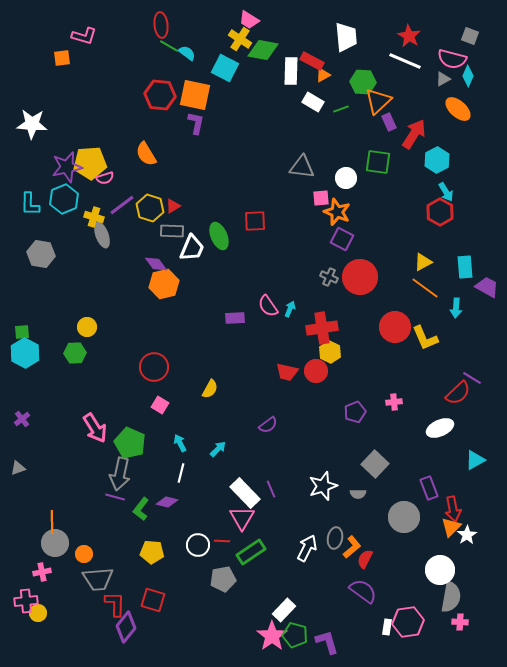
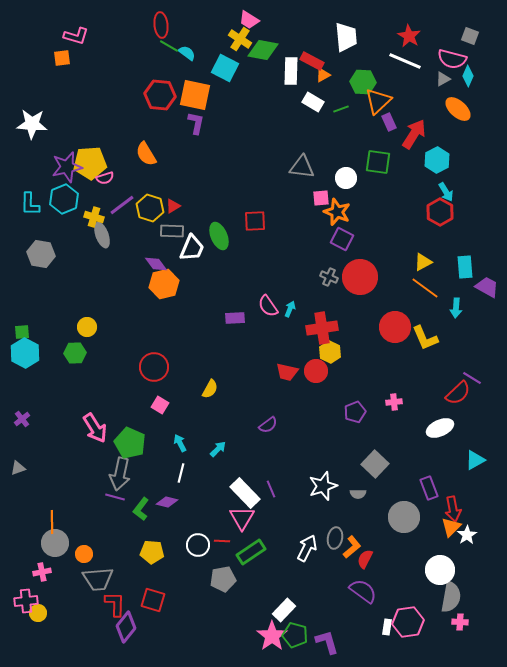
pink L-shape at (84, 36): moved 8 px left
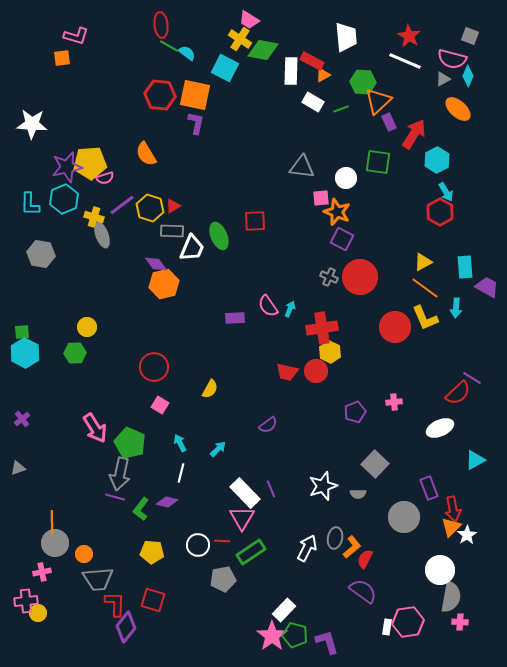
yellow L-shape at (425, 338): moved 20 px up
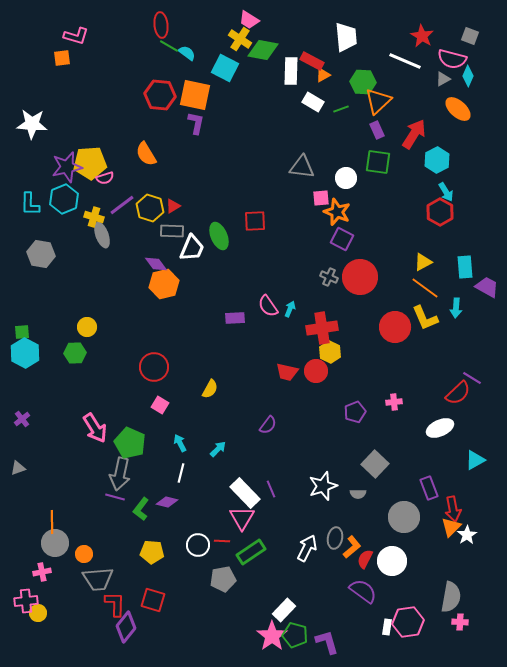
red star at (409, 36): moved 13 px right
purple rectangle at (389, 122): moved 12 px left, 8 px down
purple semicircle at (268, 425): rotated 18 degrees counterclockwise
white circle at (440, 570): moved 48 px left, 9 px up
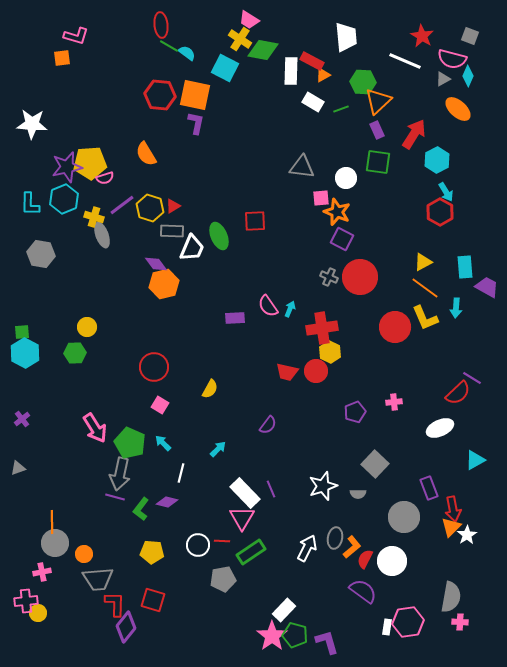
cyan arrow at (180, 443): moved 17 px left; rotated 18 degrees counterclockwise
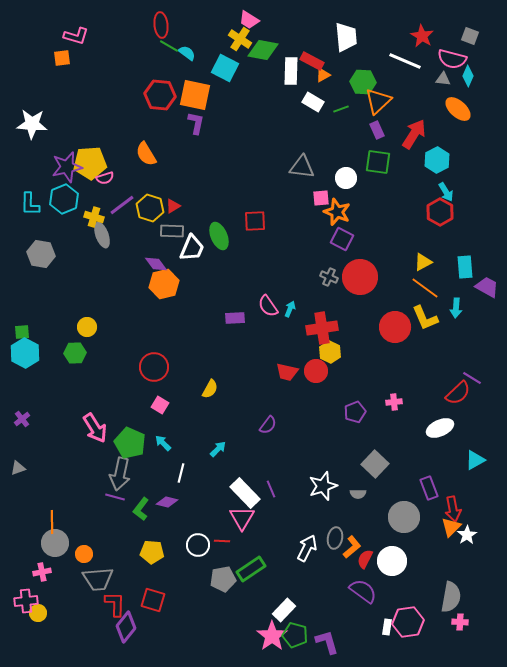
gray triangle at (443, 79): rotated 35 degrees clockwise
green rectangle at (251, 552): moved 17 px down
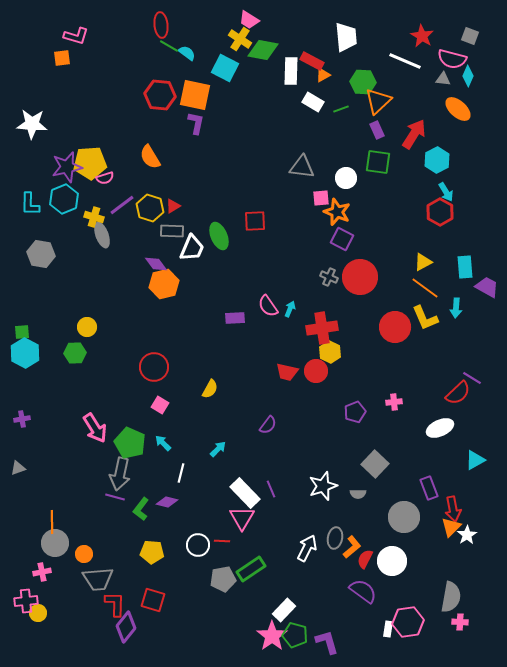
orange semicircle at (146, 154): moved 4 px right, 3 px down
purple cross at (22, 419): rotated 28 degrees clockwise
white rectangle at (387, 627): moved 1 px right, 2 px down
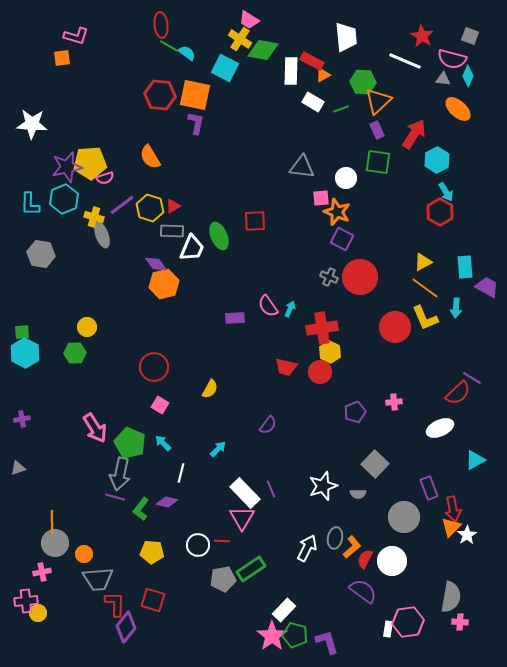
red circle at (316, 371): moved 4 px right, 1 px down
red trapezoid at (287, 372): moved 1 px left, 5 px up
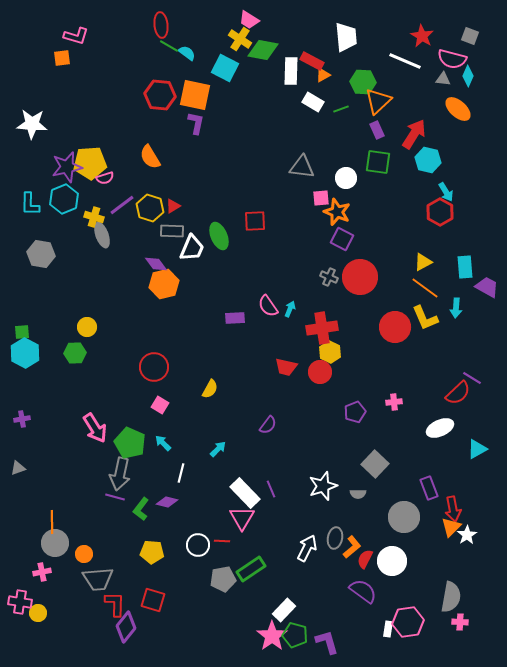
cyan hexagon at (437, 160): moved 9 px left; rotated 20 degrees counterclockwise
cyan triangle at (475, 460): moved 2 px right, 11 px up
pink cross at (26, 601): moved 6 px left, 1 px down; rotated 15 degrees clockwise
